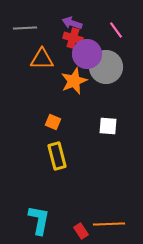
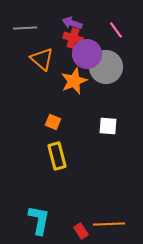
orange triangle: rotated 40 degrees clockwise
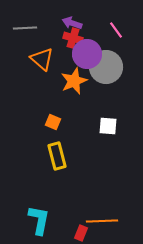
orange line: moved 7 px left, 3 px up
red rectangle: moved 2 px down; rotated 56 degrees clockwise
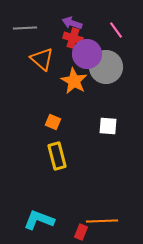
orange star: rotated 20 degrees counterclockwise
cyan L-shape: rotated 80 degrees counterclockwise
red rectangle: moved 1 px up
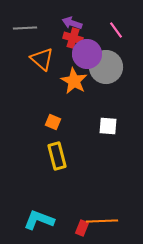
red rectangle: moved 1 px right, 4 px up
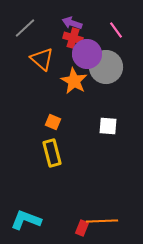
gray line: rotated 40 degrees counterclockwise
yellow rectangle: moved 5 px left, 3 px up
cyan L-shape: moved 13 px left
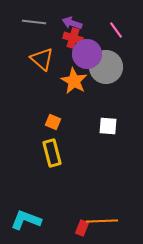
gray line: moved 9 px right, 6 px up; rotated 50 degrees clockwise
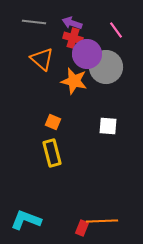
orange star: rotated 16 degrees counterclockwise
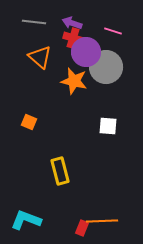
pink line: moved 3 px left, 1 px down; rotated 36 degrees counterclockwise
purple circle: moved 1 px left, 2 px up
orange triangle: moved 2 px left, 2 px up
orange square: moved 24 px left
yellow rectangle: moved 8 px right, 18 px down
